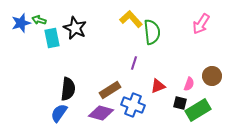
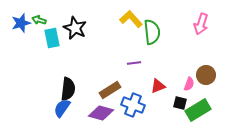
pink arrow: rotated 15 degrees counterclockwise
purple line: rotated 64 degrees clockwise
brown circle: moved 6 px left, 1 px up
blue semicircle: moved 3 px right, 5 px up
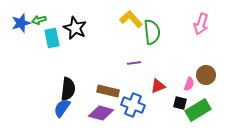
green arrow: rotated 32 degrees counterclockwise
brown rectangle: moved 2 px left, 1 px down; rotated 45 degrees clockwise
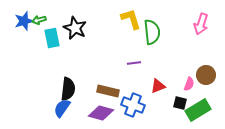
yellow L-shape: rotated 25 degrees clockwise
blue star: moved 3 px right, 2 px up
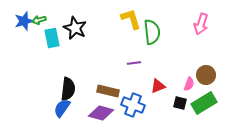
green rectangle: moved 6 px right, 7 px up
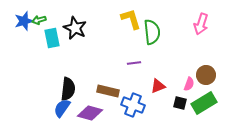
purple diamond: moved 11 px left
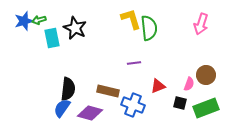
green semicircle: moved 3 px left, 4 px up
green rectangle: moved 2 px right, 5 px down; rotated 10 degrees clockwise
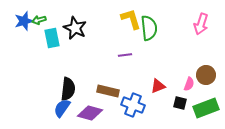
purple line: moved 9 px left, 8 px up
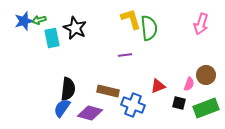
black square: moved 1 px left
